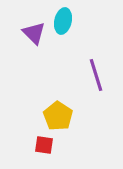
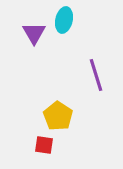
cyan ellipse: moved 1 px right, 1 px up
purple triangle: rotated 15 degrees clockwise
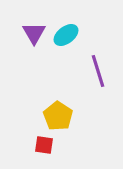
cyan ellipse: moved 2 px right, 15 px down; rotated 40 degrees clockwise
purple line: moved 2 px right, 4 px up
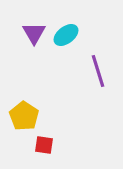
yellow pentagon: moved 34 px left
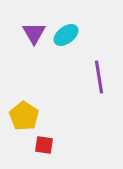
purple line: moved 1 px right, 6 px down; rotated 8 degrees clockwise
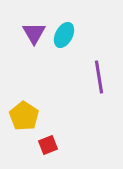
cyan ellipse: moved 2 px left; rotated 25 degrees counterclockwise
red square: moved 4 px right; rotated 30 degrees counterclockwise
